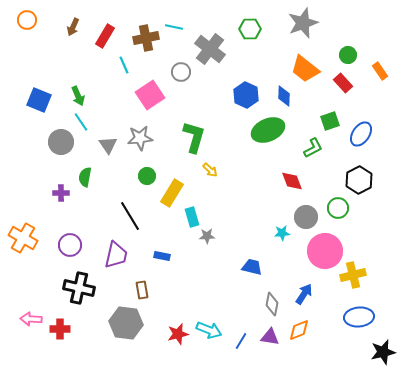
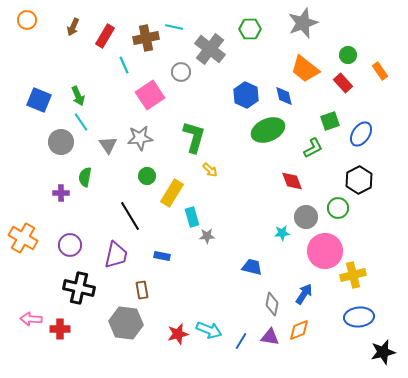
blue diamond at (284, 96): rotated 15 degrees counterclockwise
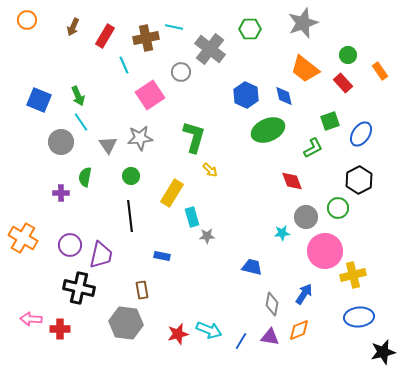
green circle at (147, 176): moved 16 px left
black line at (130, 216): rotated 24 degrees clockwise
purple trapezoid at (116, 255): moved 15 px left
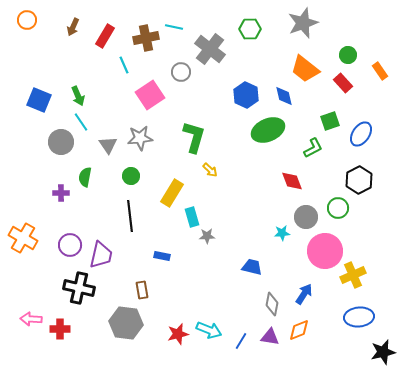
yellow cross at (353, 275): rotated 10 degrees counterclockwise
